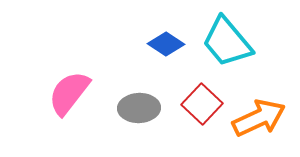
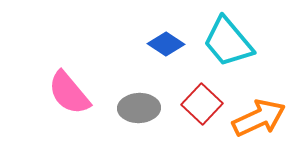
cyan trapezoid: moved 1 px right
pink semicircle: rotated 78 degrees counterclockwise
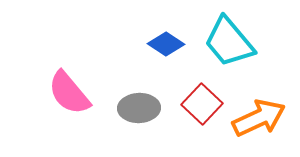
cyan trapezoid: moved 1 px right
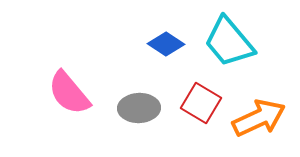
red square: moved 1 px left, 1 px up; rotated 12 degrees counterclockwise
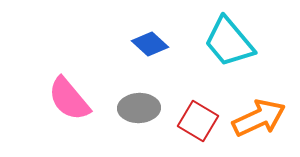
blue diamond: moved 16 px left; rotated 9 degrees clockwise
pink semicircle: moved 6 px down
red square: moved 3 px left, 18 px down
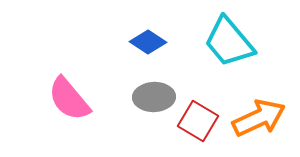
blue diamond: moved 2 px left, 2 px up; rotated 9 degrees counterclockwise
gray ellipse: moved 15 px right, 11 px up
